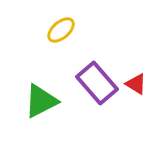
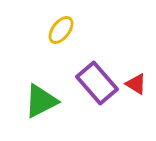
yellow ellipse: rotated 12 degrees counterclockwise
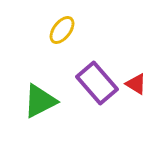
yellow ellipse: moved 1 px right
green triangle: moved 1 px left
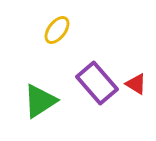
yellow ellipse: moved 5 px left
green triangle: rotated 6 degrees counterclockwise
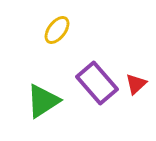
red triangle: rotated 45 degrees clockwise
green triangle: moved 3 px right
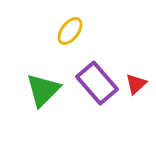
yellow ellipse: moved 13 px right, 1 px down
green triangle: moved 11 px up; rotated 12 degrees counterclockwise
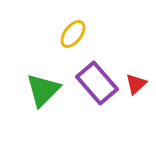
yellow ellipse: moved 3 px right, 3 px down
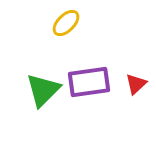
yellow ellipse: moved 7 px left, 11 px up; rotated 8 degrees clockwise
purple rectangle: moved 8 px left, 1 px up; rotated 57 degrees counterclockwise
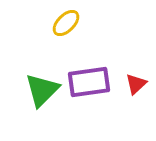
green triangle: moved 1 px left
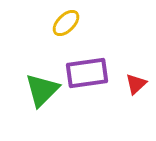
purple rectangle: moved 2 px left, 9 px up
